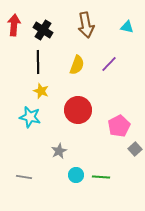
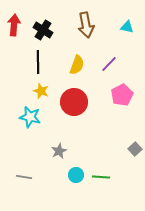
red circle: moved 4 px left, 8 px up
pink pentagon: moved 3 px right, 31 px up
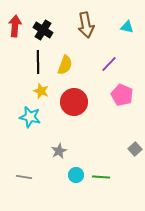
red arrow: moved 1 px right, 1 px down
yellow semicircle: moved 12 px left
pink pentagon: rotated 20 degrees counterclockwise
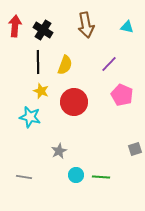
gray square: rotated 24 degrees clockwise
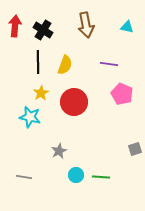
purple line: rotated 54 degrees clockwise
yellow star: moved 2 px down; rotated 21 degrees clockwise
pink pentagon: moved 1 px up
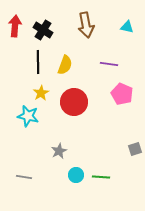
cyan star: moved 2 px left, 1 px up
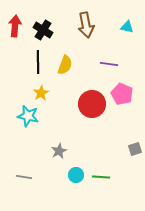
red circle: moved 18 px right, 2 px down
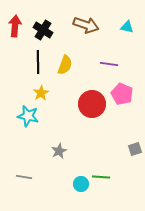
brown arrow: rotated 60 degrees counterclockwise
cyan circle: moved 5 px right, 9 px down
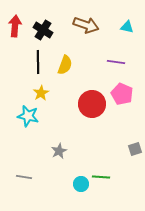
purple line: moved 7 px right, 2 px up
